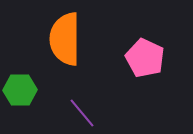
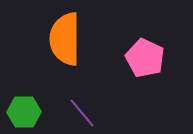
green hexagon: moved 4 px right, 22 px down
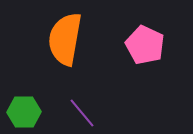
orange semicircle: rotated 10 degrees clockwise
pink pentagon: moved 13 px up
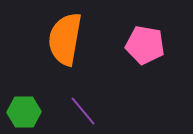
pink pentagon: rotated 15 degrees counterclockwise
purple line: moved 1 px right, 2 px up
